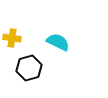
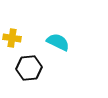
black hexagon: rotated 10 degrees clockwise
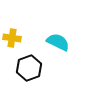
black hexagon: rotated 15 degrees counterclockwise
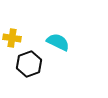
black hexagon: moved 4 px up
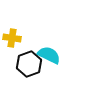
cyan semicircle: moved 9 px left, 13 px down
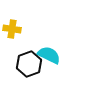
yellow cross: moved 9 px up
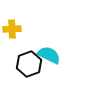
yellow cross: rotated 12 degrees counterclockwise
